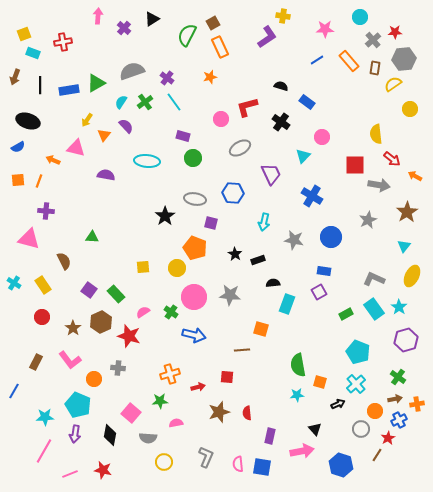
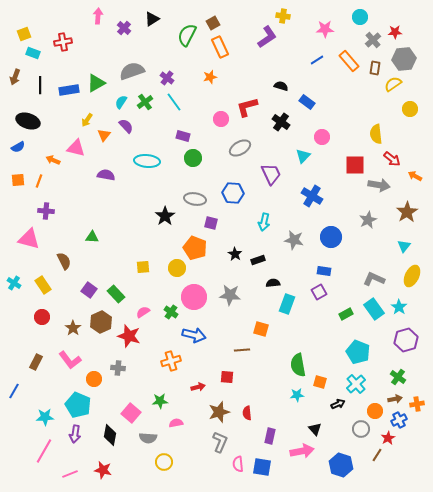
orange cross at (170, 374): moved 1 px right, 13 px up
gray L-shape at (206, 457): moved 14 px right, 15 px up
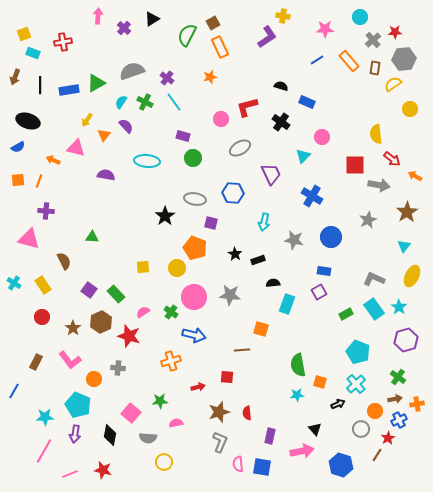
green cross at (145, 102): rotated 28 degrees counterclockwise
blue rectangle at (307, 102): rotated 14 degrees counterclockwise
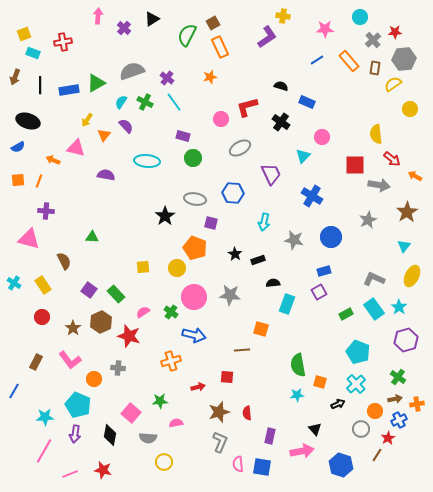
blue rectangle at (324, 271): rotated 24 degrees counterclockwise
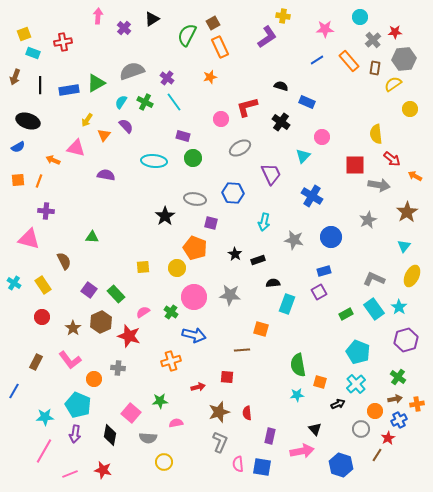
cyan ellipse at (147, 161): moved 7 px right
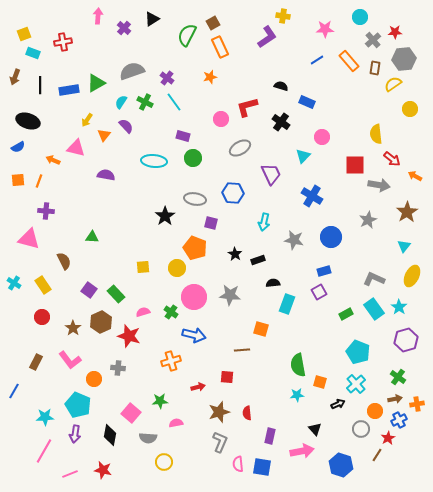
pink semicircle at (143, 312): rotated 16 degrees clockwise
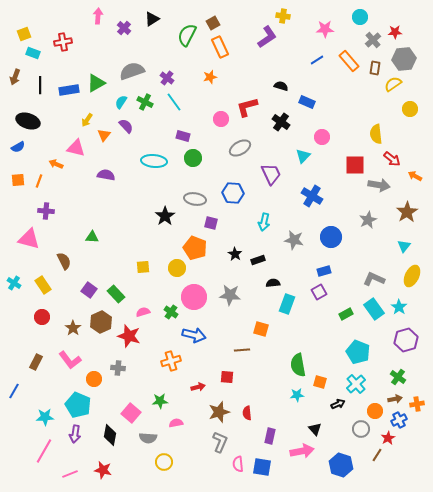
orange arrow at (53, 160): moved 3 px right, 4 px down
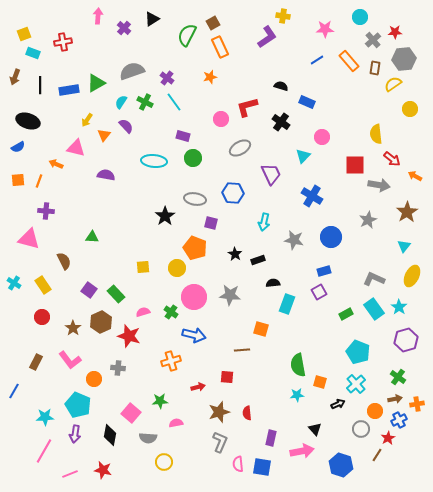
purple rectangle at (270, 436): moved 1 px right, 2 px down
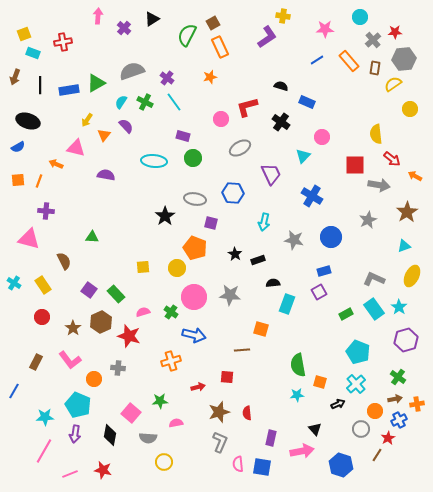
cyan triangle at (404, 246): rotated 32 degrees clockwise
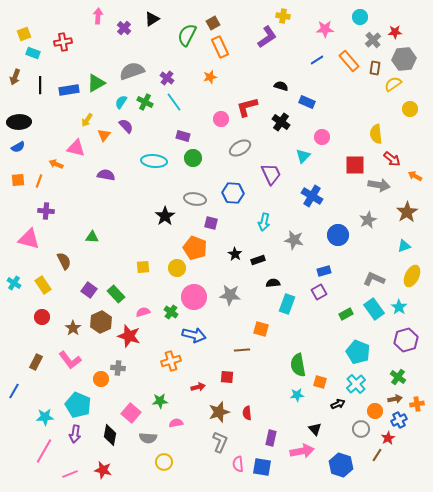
black ellipse at (28, 121): moved 9 px left, 1 px down; rotated 20 degrees counterclockwise
blue circle at (331, 237): moved 7 px right, 2 px up
orange circle at (94, 379): moved 7 px right
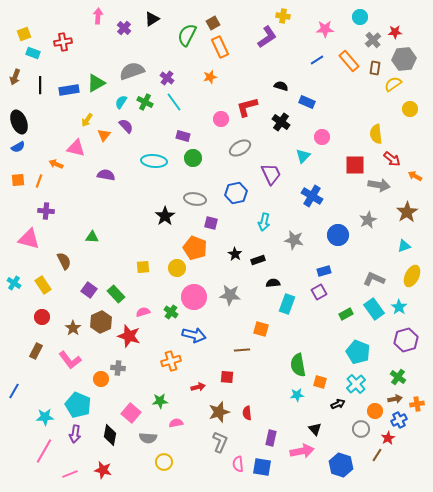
black ellipse at (19, 122): rotated 70 degrees clockwise
blue hexagon at (233, 193): moved 3 px right; rotated 15 degrees counterclockwise
brown rectangle at (36, 362): moved 11 px up
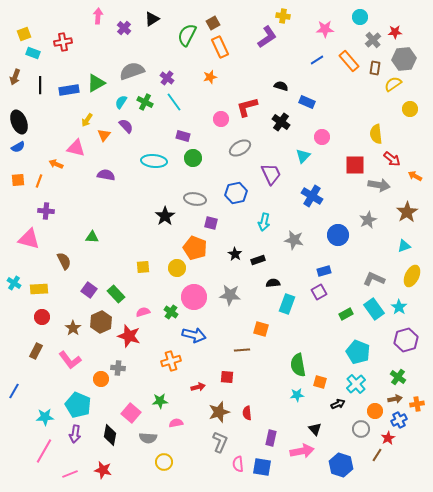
yellow rectangle at (43, 285): moved 4 px left, 4 px down; rotated 60 degrees counterclockwise
